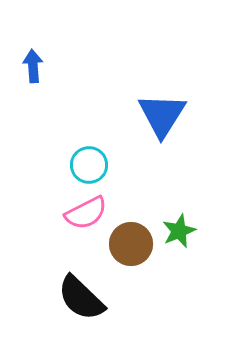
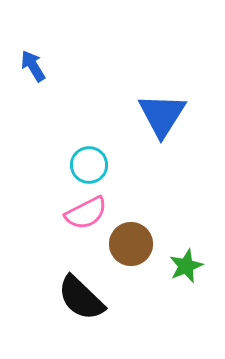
blue arrow: rotated 28 degrees counterclockwise
green star: moved 7 px right, 35 px down
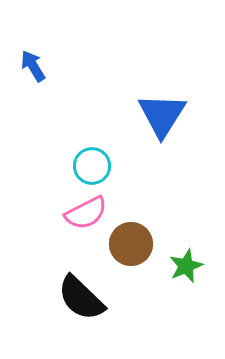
cyan circle: moved 3 px right, 1 px down
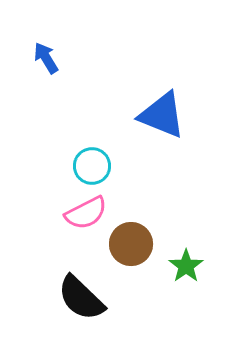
blue arrow: moved 13 px right, 8 px up
blue triangle: rotated 40 degrees counterclockwise
green star: rotated 12 degrees counterclockwise
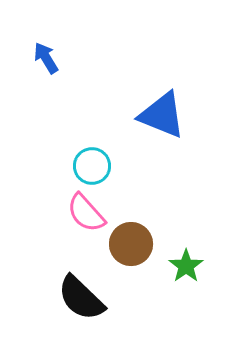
pink semicircle: rotated 75 degrees clockwise
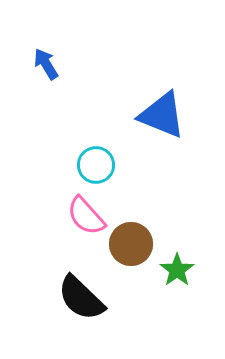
blue arrow: moved 6 px down
cyan circle: moved 4 px right, 1 px up
pink semicircle: moved 3 px down
green star: moved 9 px left, 4 px down
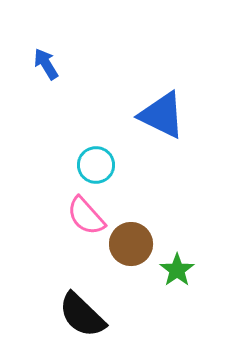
blue triangle: rotated 4 degrees clockwise
black semicircle: moved 1 px right, 17 px down
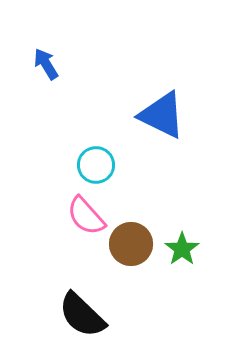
green star: moved 5 px right, 21 px up
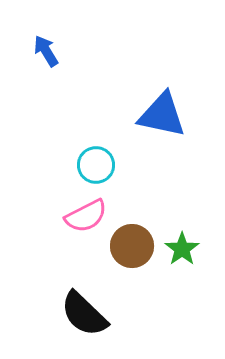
blue arrow: moved 13 px up
blue triangle: rotated 14 degrees counterclockwise
pink semicircle: rotated 75 degrees counterclockwise
brown circle: moved 1 px right, 2 px down
black semicircle: moved 2 px right, 1 px up
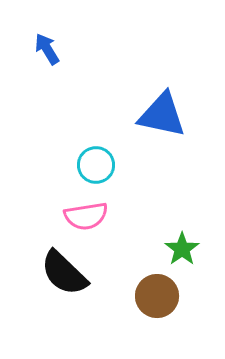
blue arrow: moved 1 px right, 2 px up
pink semicircle: rotated 18 degrees clockwise
brown circle: moved 25 px right, 50 px down
black semicircle: moved 20 px left, 41 px up
